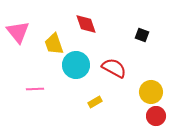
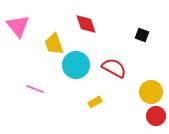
pink triangle: moved 6 px up
pink line: rotated 24 degrees clockwise
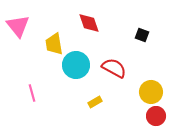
red diamond: moved 3 px right, 1 px up
yellow trapezoid: rotated 10 degrees clockwise
pink line: moved 3 px left, 4 px down; rotated 54 degrees clockwise
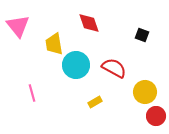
yellow circle: moved 6 px left
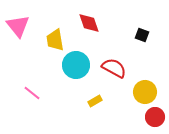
yellow trapezoid: moved 1 px right, 4 px up
pink line: rotated 36 degrees counterclockwise
yellow rectangle: moved 1 px up
red circle: moved 1 px left, 1 px down
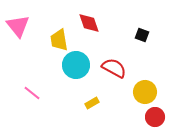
yellow trapezoid: moved 4 px right
yellow rectangle: moved 3 px left, 2 px down
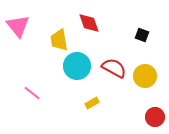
cyan circle: moved 1 px right, 1 px down
yellow circle: moved 16 px up
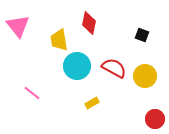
red diamond: rotated 30 degrees clockwise
red circle: moved 2 px down
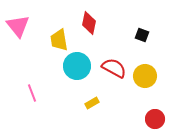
pink line: rotated 30 degrees clockwise
